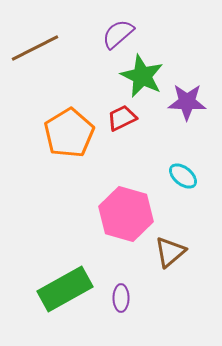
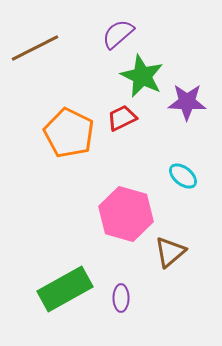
orange pentagon: rotated 15 degrees counterclockwise
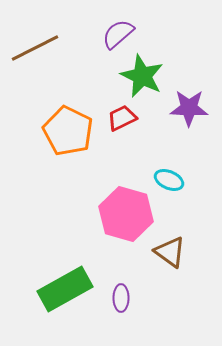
purple star: moved 2 px right, 6 px down
orange pentagon: moved 1 px left, 2 px up
cyan ellipse: moved 14 px left, 4 px down; rotated 16 degrees counterclockwise
brown triangle: rotated 44 degrees counterclockwise
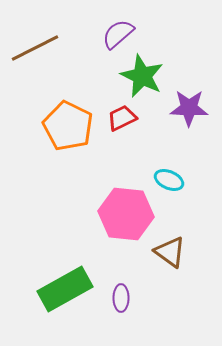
orange pentagon: moved 5 px up
pink hexagon: rotated 10 degrees counterclockwise
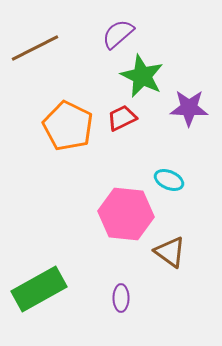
green rectangle: moved 26 px left
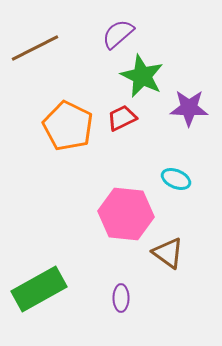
cyan ellipse: moved 7 px right, 1 px up
brown triangle: moved 2 px left, 1 px down
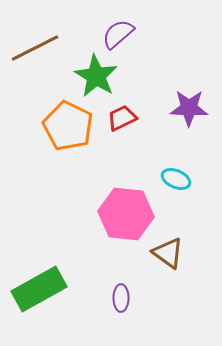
green star: moved 46 px left; rotated 6 degrees clockwise
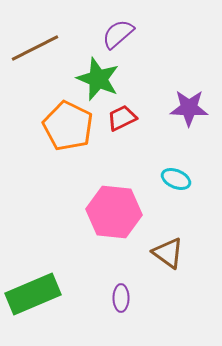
green star: moved 2 px right, 3 px down; rotated 9 degrees counterclockwise
pink hexagon: moved 12 px left, 2 px up
green rectangle: moved 6 px left, 5 px down; rotated 6 degrees clockwise
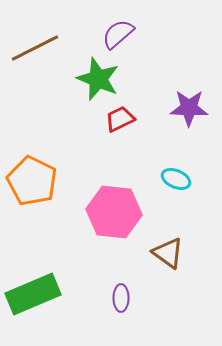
red trapezoid: moved 2 px left, 1 px down
orange pentagon: moved 36 px left, 55 px down
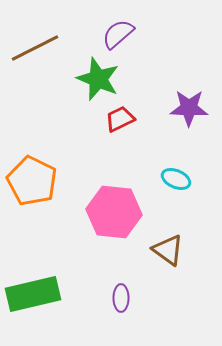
brown triangle: moved 3 px up
green rectangle: rotated 10 degrees clockwise
